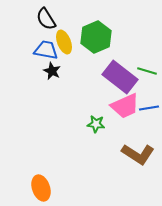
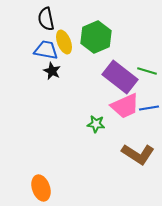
black semicircle: rotated 20 degrees clockwise
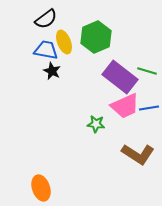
black semicircle: rotated 115 degrees counterclockwise
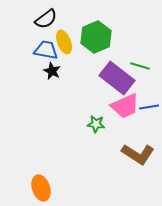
green line: moved 7 px left, 5 px up
purple rectangle: moved 3 px left, 1 px down
blue line: moved 1 px up
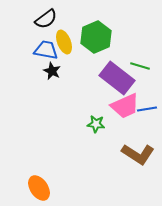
blue line: moved 2 px left, 2 px down
orange ellipse: moved 2 px left; rotated 15 degrees counterclockwise
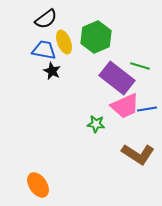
blue trapezoid: moved 2 px left
orange ellipse: moved 1 px left, 3 px up
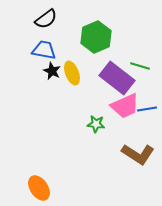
yellow ellipse: moved 8 px right, 31 px down
orange ellipse: moved 1 px right, 3 px down
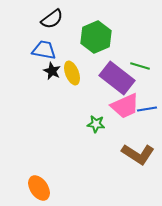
black semicircle: moved 6 px right
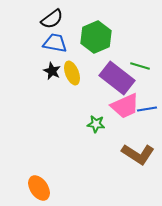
blue trapezoid: moved 11 px right, 7 px up
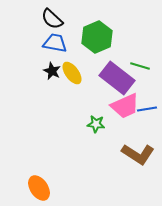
black semicircle: rotated 80 degrees clockwise
green hexagon: moved 1 px right
yellow ellipse: rotated 15 degrees counterclockwise
